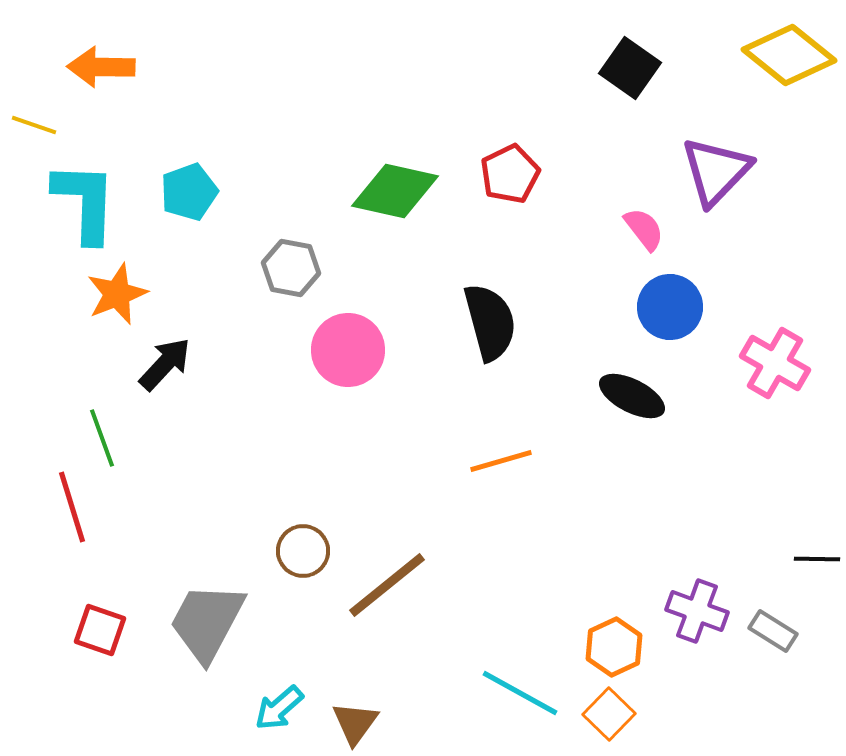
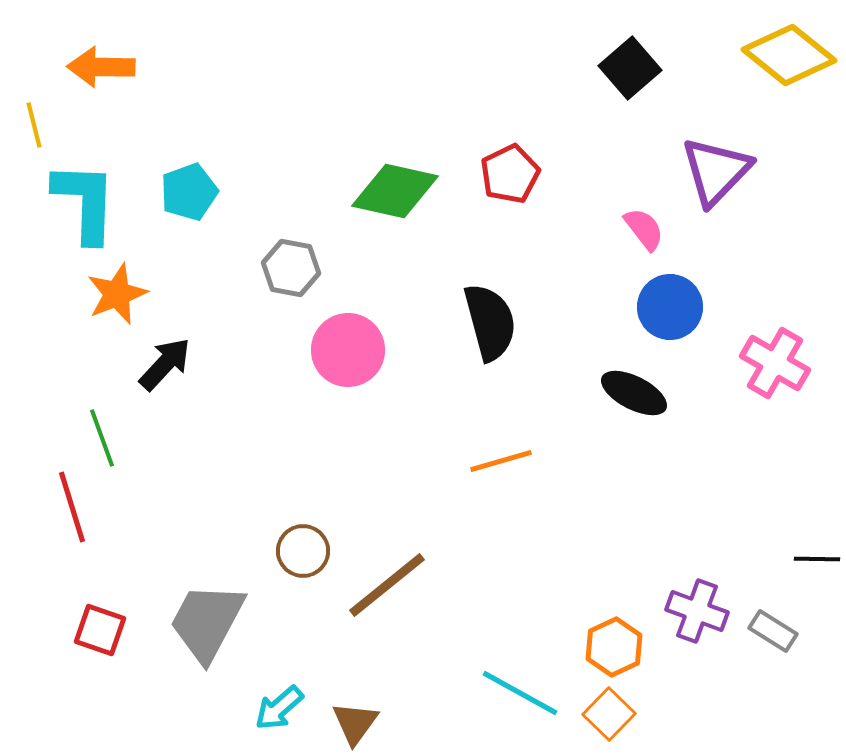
black square: rotated 14 degrees clockwise
yellow line: rotated 57 degrees clockwise
black ellipse: moved 2 px right, 3 px up
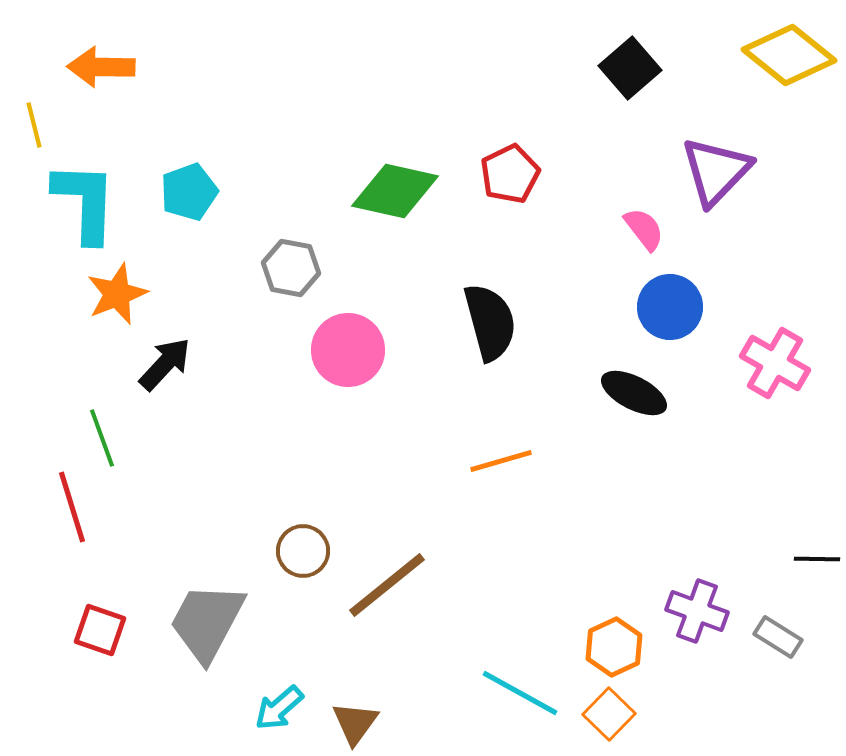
gray rectangle: moved 5 px right, 6 px down
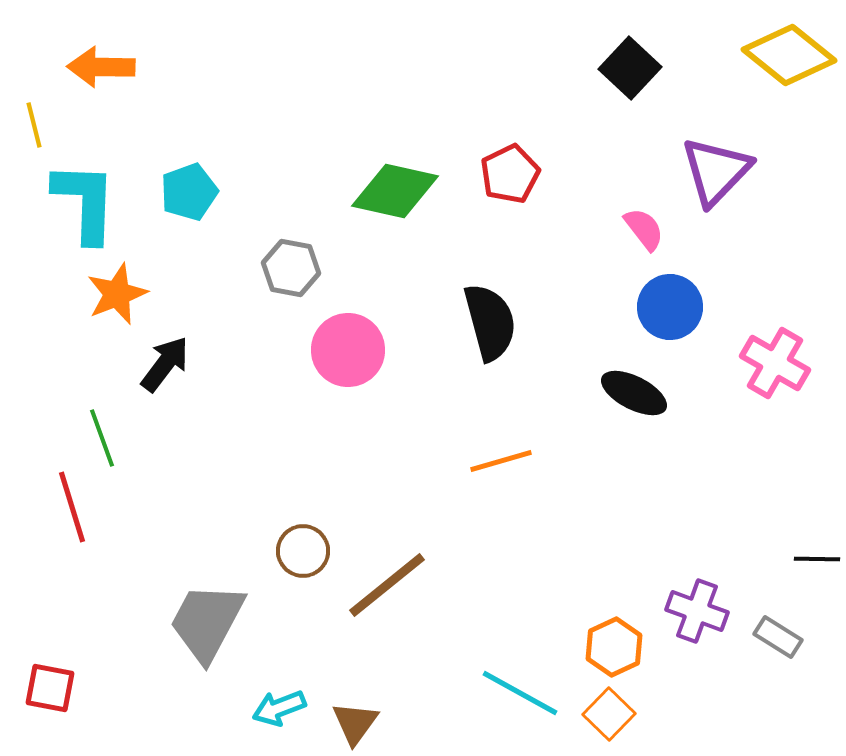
black square: rotated 6 degrees counterclockwise
black arrow: rotated 6 degrees counterclockwise
red square: moved 50 px left, 58 px down; rotated 8 degrees counterclockwise
cyan arrow: rotated 20 degrees clockwise
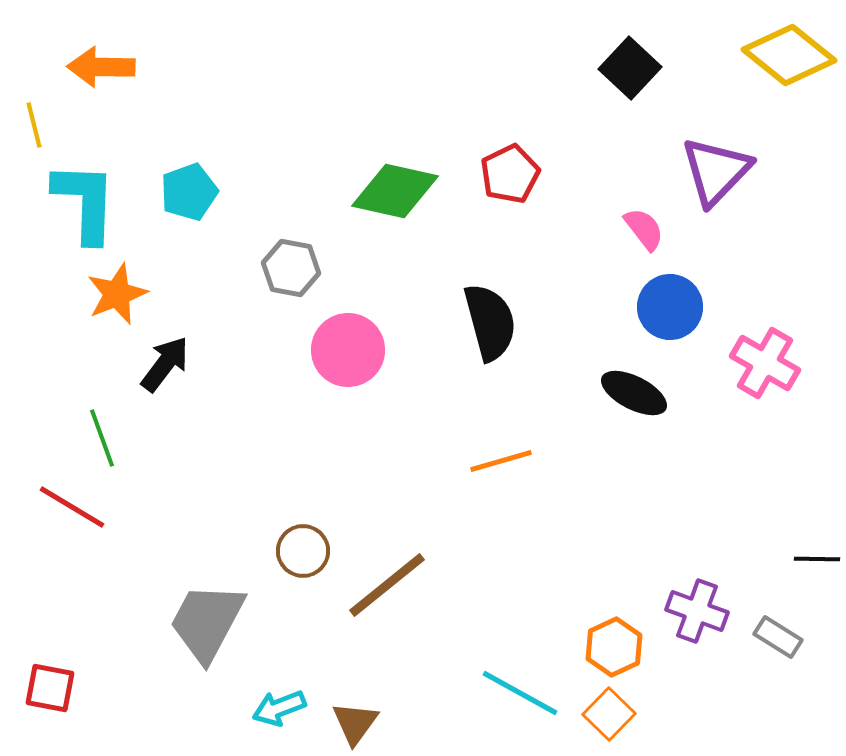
pink cross: moved 10 px left
red line: rotated 42 degrees counterclockwise
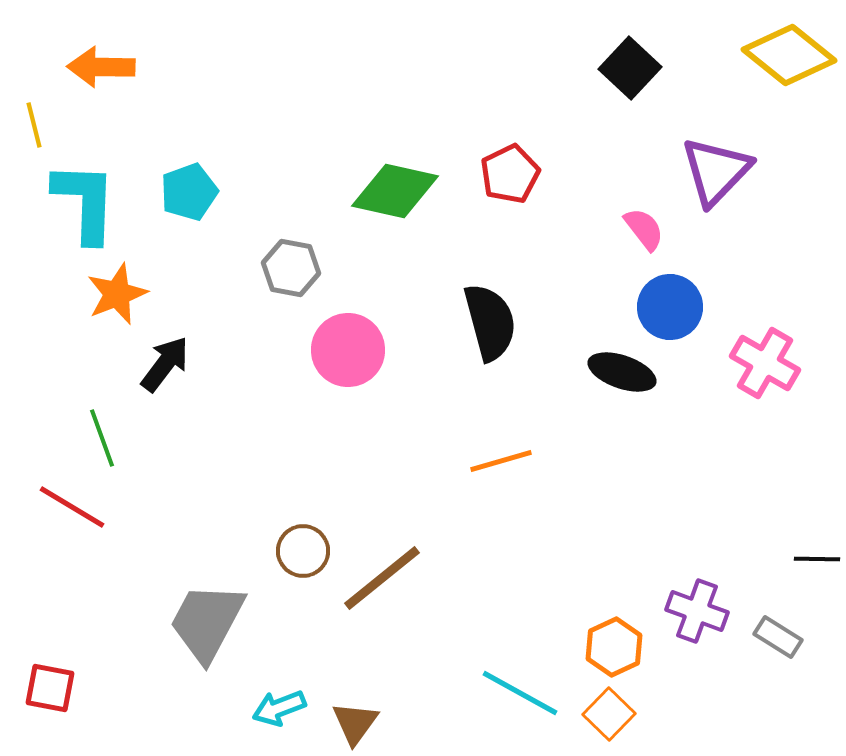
black ellipse: moved 12 px left, 21 px up; rotated 8 degrees counterclockwise
brown line: moved 5 px left, 7 px up
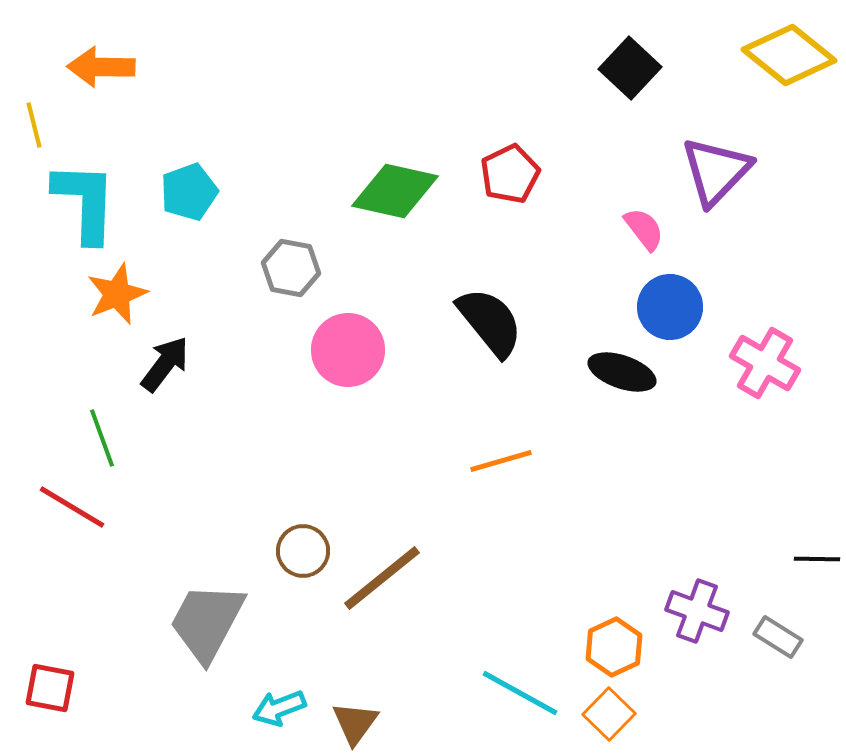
black semicircle: rotated 24 degrees counterclockwise
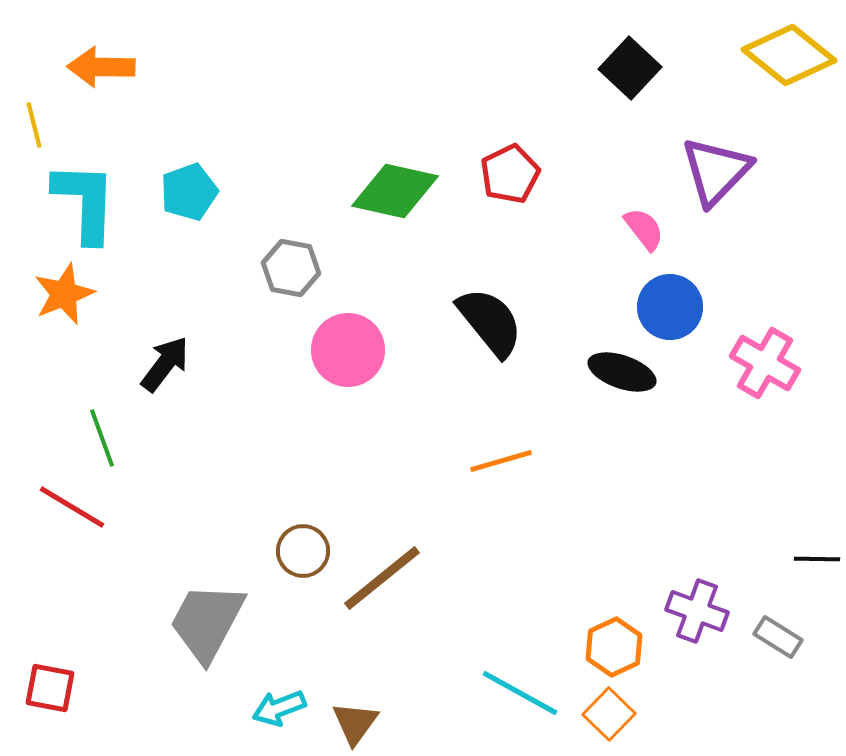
orange star: moved 53 px left
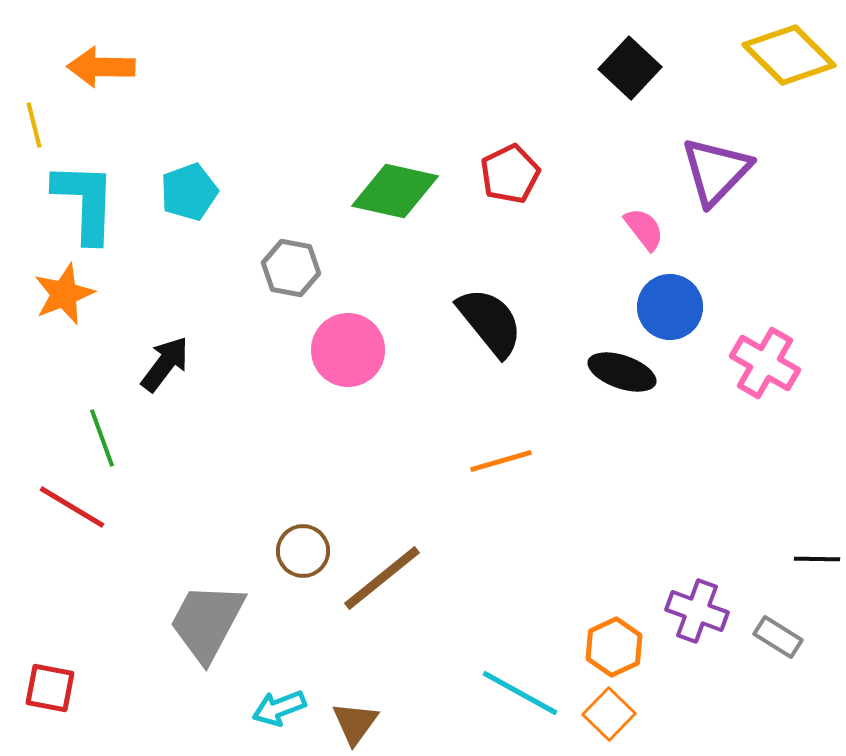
yellow diamond: rotated 6 degrees clockwise
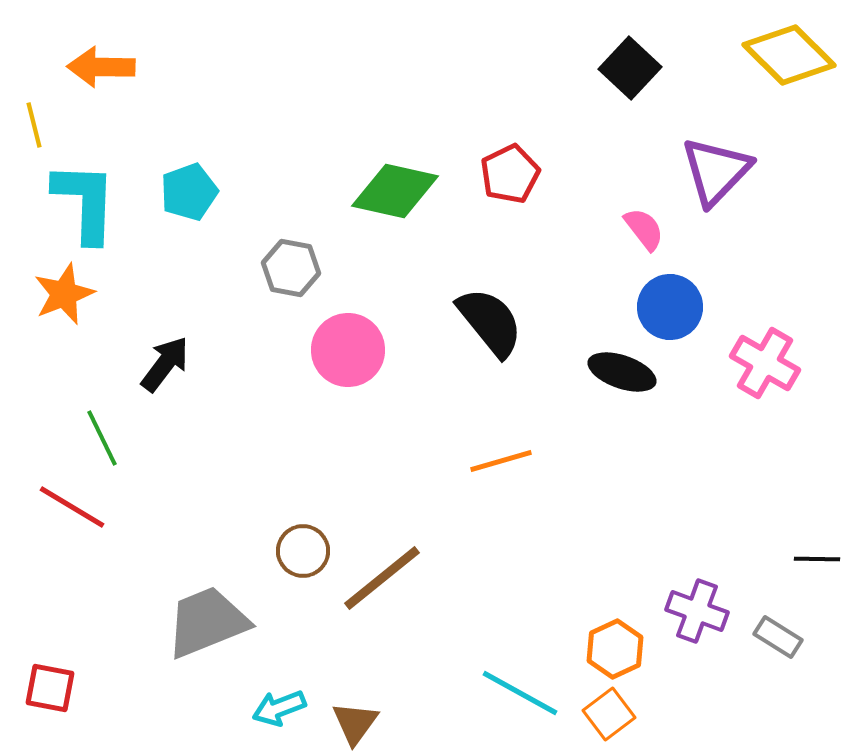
green line: rotated 6 degrees counterclockwise
gray trapezoid: rotated 40 degrees clockwise
orange hexagon: moved 1 px right, 2 px down
orange square: rotated 9 degrees clockwise
